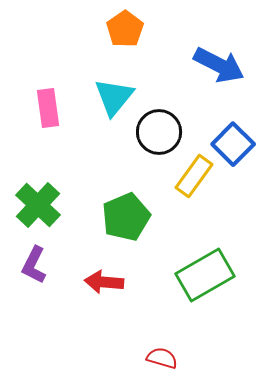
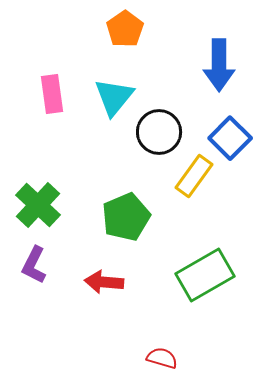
blue arrow: rotated 63 degrees clockwise
pink rectangle: moved 4 px right, 14 px up
blue square: moved 3 px left, 6 px up
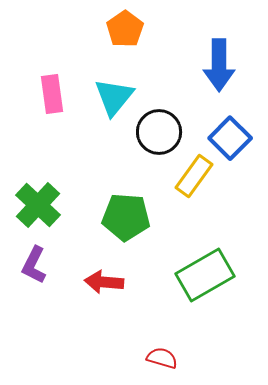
green pentagon: rotated 27 degrees clockwise
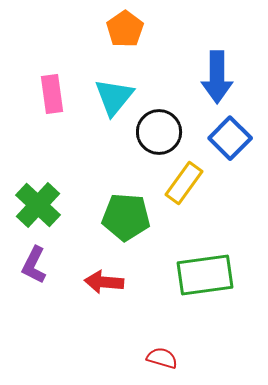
blue arrow: moved 2 px left, 12 px down
yellow rectangle: moved 10 px left, 7 px down
green rectangle: rotated 22 degrees clockwise
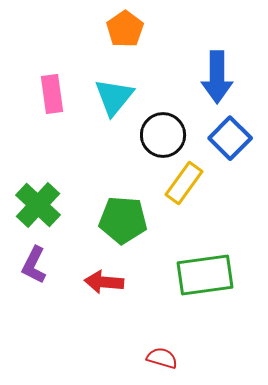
black circle: moved 4 px right, 3 px down
green pentagon: moved 3 px left, 3 px down
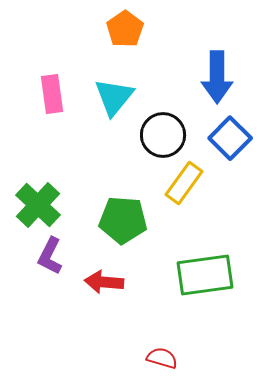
purple L-shape: moved 16 px right, 9 px up
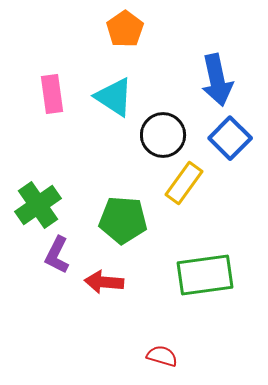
blue arrow: moved 3 px down; rotated 12 degrees counterclockwise
cyan triangle: rotated 36 degrees counterclockwise
green cross: rotated 12 degrees clockwise
purple L-shape: moved 7 px right, 1 px up
red semicircle: moved 2 px up
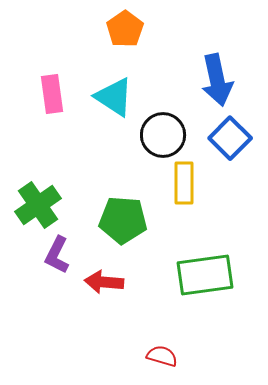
yellow rectangle: rotated 36 degrees counterclockwise
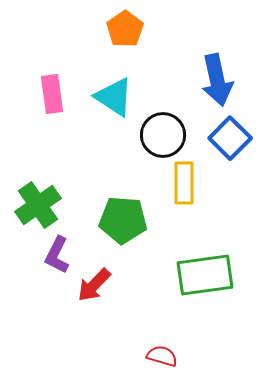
red arrow: moved 10 px left, 3 px down; rotated 51 degrees counterclockwise
